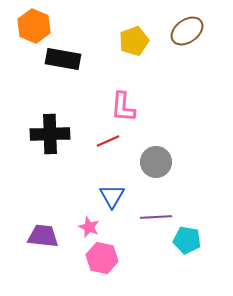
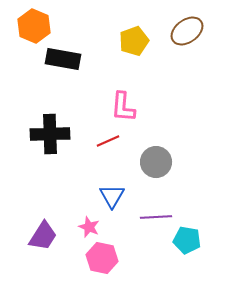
purple trapezoid: rotated 116 degrees clockwise
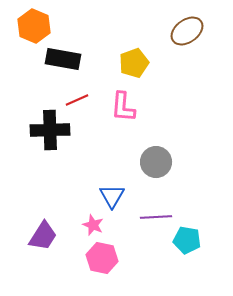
yellow pentagon: moved 22 px down
black cross: moved 4 px up
red line: moved 31 px left, 41 px up
pink star: moved 4 px right, 2 px up
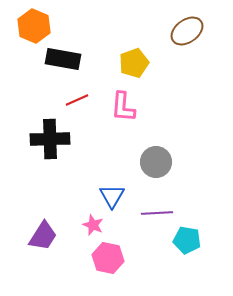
black cross: moved 9 px down
purple line: moved 1 px right, 4 px up
pink hexagon: moved 6 px right
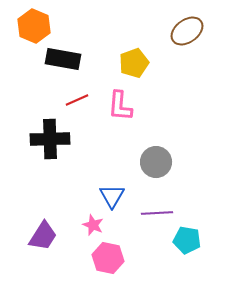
pink L-shape: moved 3 px left, 1 px up
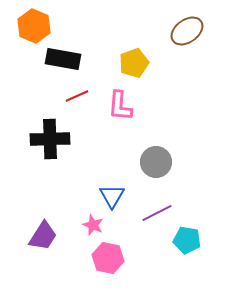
red line: moved 4 px up
purple line: rotated 24 degrees counterclockwise
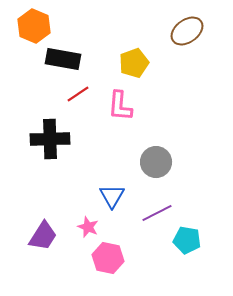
red line: moved 1 px right, 2 px up; rotated 10 degrees counterclockwise
pink star: moved 5 px left, 2 px down
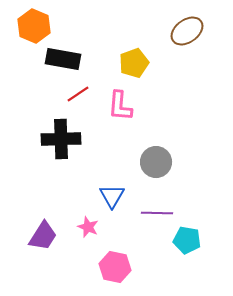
black cross: moved 11 px right
purple line: rotated 28 degrees clockwise
pink hexagon: moved 7 px right, 9 px down
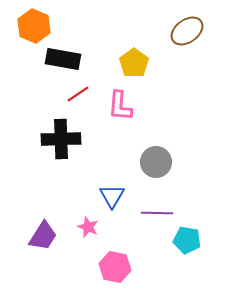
yellow pentagon: rotated 16 degrees counterclockwise
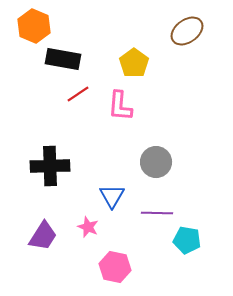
black cross: moved 11 px left, 27 px down
